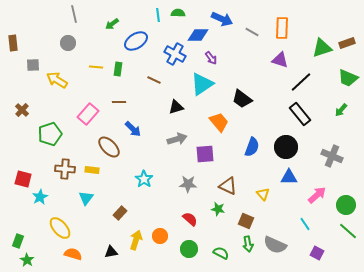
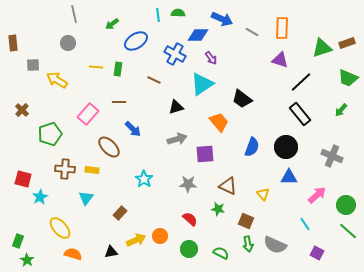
yellow arrow at (136, 240): rotated 48 degrees clockwise
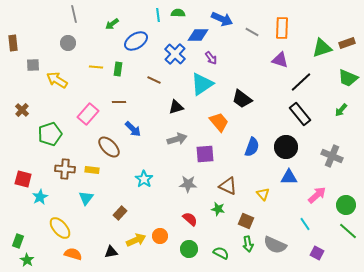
blue cross at (175, 54): rotated 15 degrees clockwise
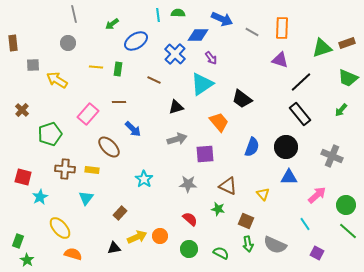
red square at (23, 179): moved 2 px up
yellow arrow at (136, 240): moved 1 px right, 3 px up
black triangle at (111, 252): moved 3 px right, 4 px up
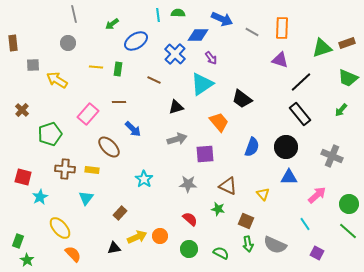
green circle at (346, 205): moved 3 px right, 1 px up
orange semicircle at (73, 254): rotated 30 degrees clockwise
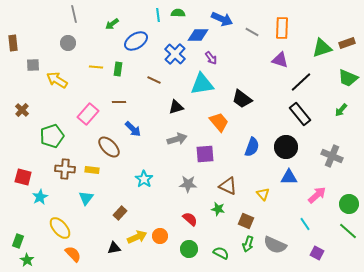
cyan triangle at (202, 84): rotated 25 degrees clockwise
green pentagon at (50, 134): moved 2 px right, 2 px down
green arrow at (248, 244): rotated 28 degrees clockwise
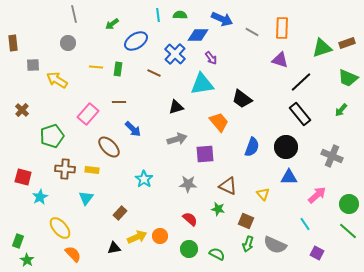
green semicircle at (178, 13): moved 2 px right, 2 px down
brown line at (154, 80): moved 7 px up
green semicircle at (221, 253): moved 4 px left, 1 px down
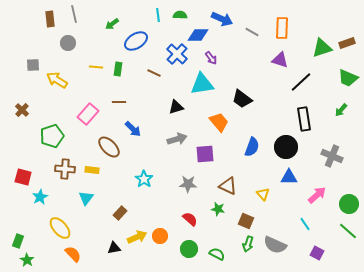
brown rectangle at (13, 43): moved 37 px right, 24 px up
blue cross at (175, 54): moved 2 px right
black rectangle at (300, 114): moved 4 px right, 5 px down; rotated 30 degrees clockwise
